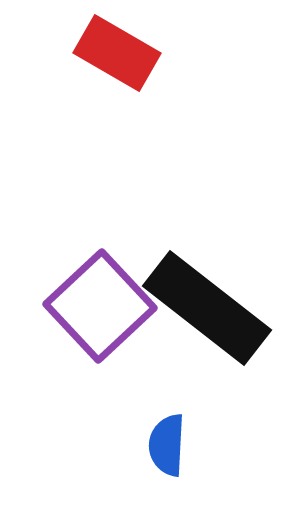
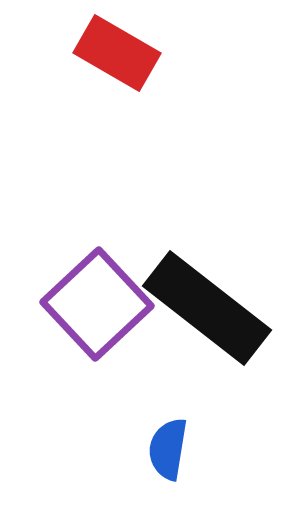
purple square: moved 3 px left, 2 px up
blue semicircle: moved 1 px right, 4 px down; rotated 6 degrees clockwise
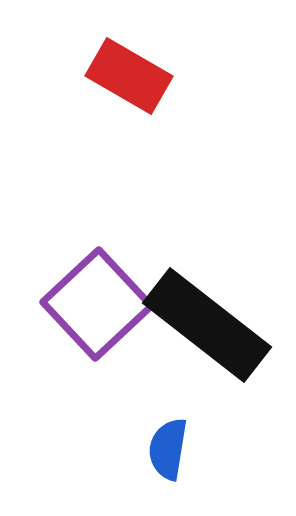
red rectangle: moved 12 px right, 23 px down
black rectangle: moved 17 px down
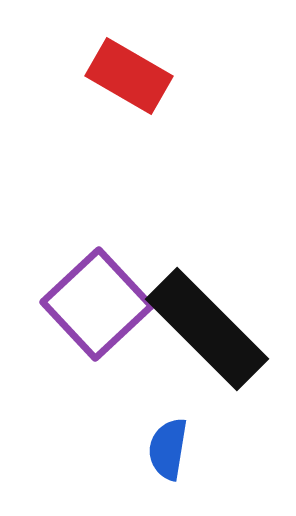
black rectangle: moved 4 px down; rotated 7 degrees clockwise
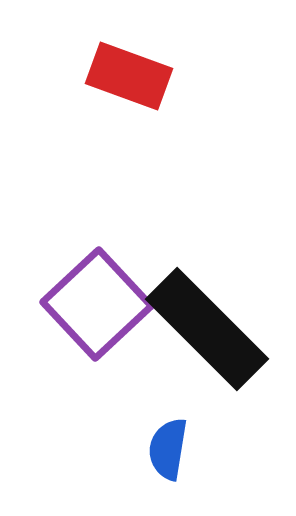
red rectangle: rotated 10 degrees counterclockwise
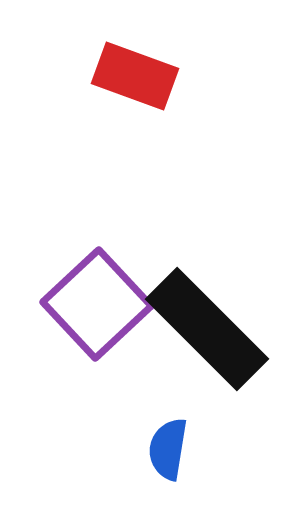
red rectangle: moved 6 px right
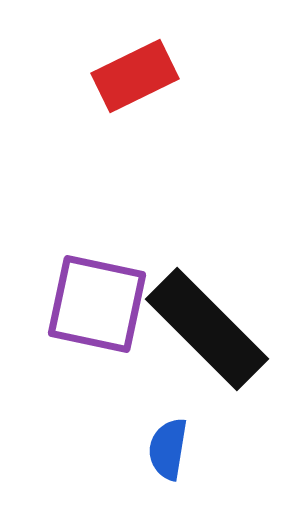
red rectangle: rotated 46 degrees counterclockwise
purple square: rotated 35 degrees counterclockwise
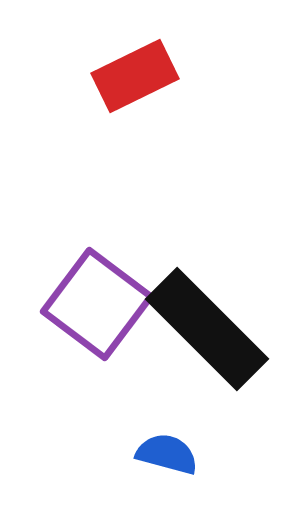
purple square: rotated 25 degrees clockwise
blue semicircle: moved 1 px left, 5 px down; rotated 96 degrees clockwise
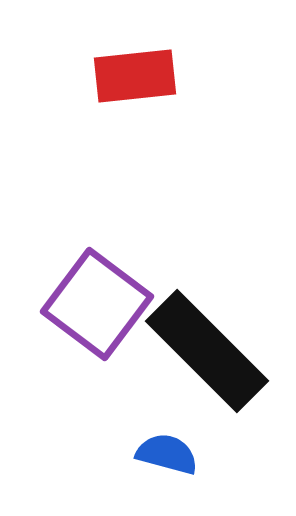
red rectangle: rotated 20 degrees clockwise
black rectangle: moved 22 px down
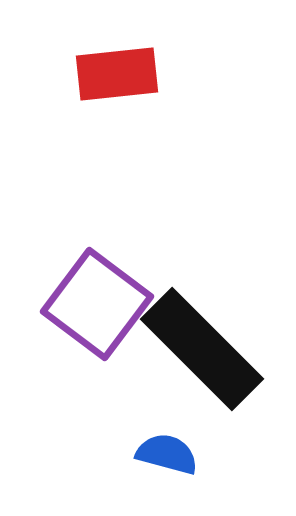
red rectangle: moved 18 px left, 2 px up
black rectangle: moved 5 px left, 2 px up
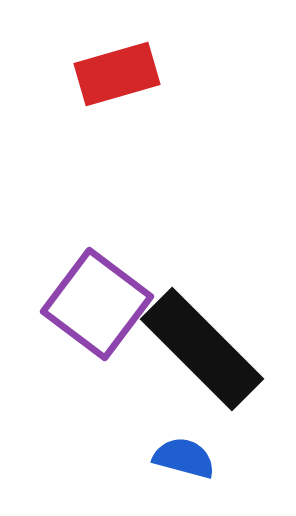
red rectangle: rotated 10 degrees counterclockwise
blue semicircle: moved 17 px right, 4 px down
